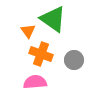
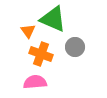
green triangle: rotated 12 degrees counterclockwise
gray circle: moved 1 px right, 13 px up
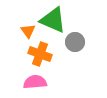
green triangle: moved 1 px down
gray circle: moved 5 px up
orange cross: moved 1 px left
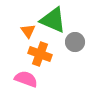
pink semicircle: moved 9 px left, 3 px up; rotated 25 degrees clockwise
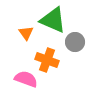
orange triangle: moved 2 px left, 2 px down
orange cross: moved 7 px right, 6 px down
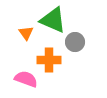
orange cross: moved 2 px right; rotated 20 degrees counterclockwise
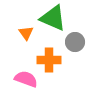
green triangle: moved 2 px up
